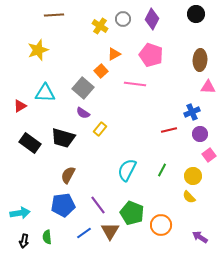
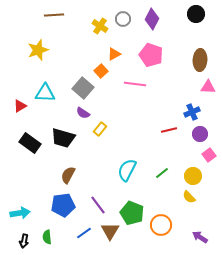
green line: moved 3 px down; rotated 24 degrees clockwise
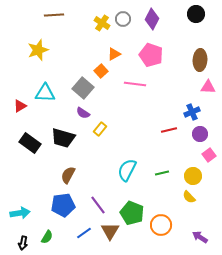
yellow cross: moved 2 px right, 3 px up
green line: rotated 24 degrees clockwise
green semicircle: rotated 144 degrees counterclockwise
black arrow: moved 1 px left, 2 px down
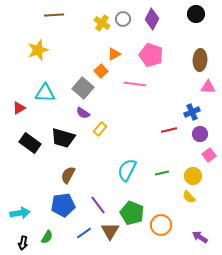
red triangle: moved 1 px left, 2 px down
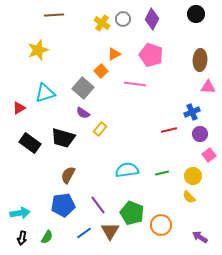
cyan triangle: rotated 20 degrees counterclockwise
cyan semicircle: rotated 55 degrees clockwise
black arrow: moved 1 px left, 5 px up
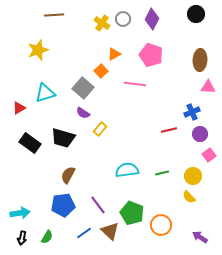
brown triangle: rotated 18 degrees counterclockwise
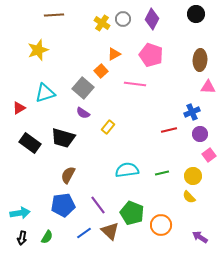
yellow rectangle: moved 8 px right, 2 px up
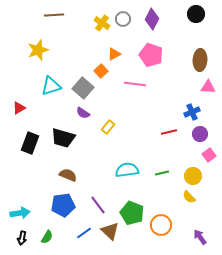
cyan triangle: moved 6 px right, 7 px up
red line: moved 2 px down
black rectangle: rotated 75 degrees clockwise
brown semicircle: rotated 84 degrees clockwise
purple arrow: rotated 21 degrees clockwise
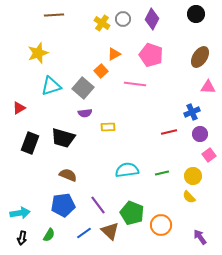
yellow star: moved 3 px down
brown ellipse: moved 3 px up; rotated 30 degrees clockwise
purple semicircle: moved 2 px right; rotated 40 degrees counterclockwise
yellow rectangle: rotated 48 degrees clockwise
green semicircle: moved 2 px right, 2 px up
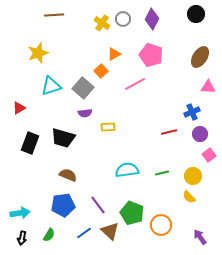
pink line: rotated 35 degrees counterclockwise
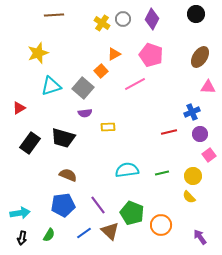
black rectangle: rotated 15 degrees clockwise
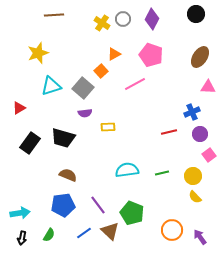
yellow semicircle: moved 6 px right
orange circle: moved 11 px right, 5 px down
